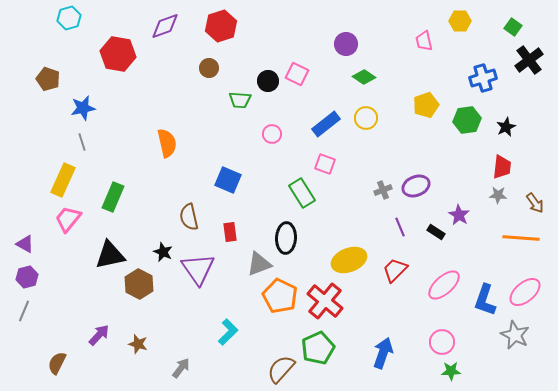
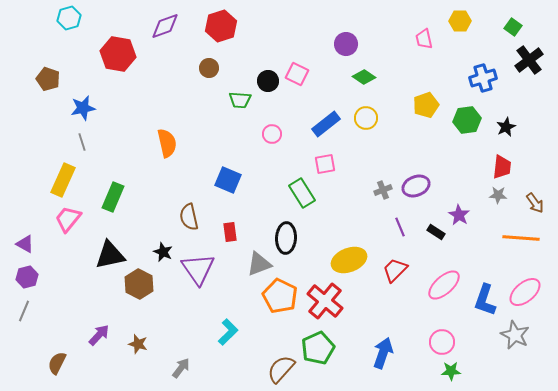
pink trapezoid at (424, 41): moved 2 px up
pink square at (325, 164): rotated 30 degrees counterclockwise
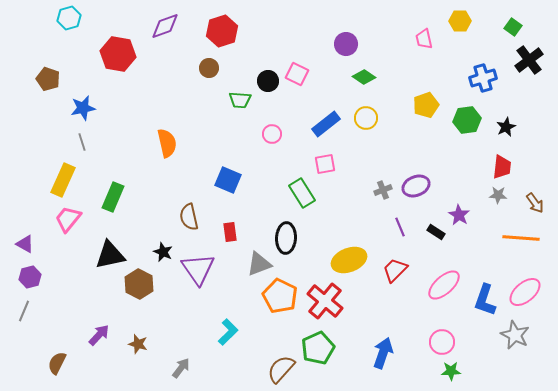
red hexagon at (221, 26): moved 1 px right, 5 px down
purple hexagon at (27, 277): moved 3 px right
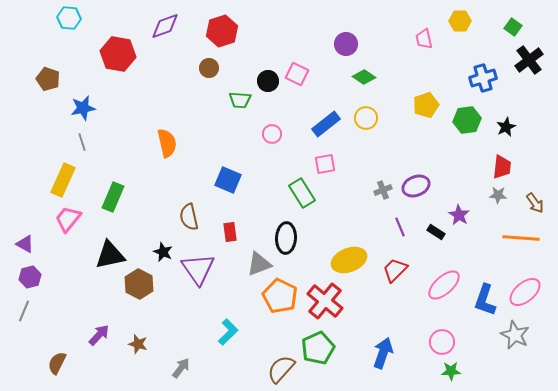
cyan hexagon at (69, 18): rotated 20 degrees clockwise
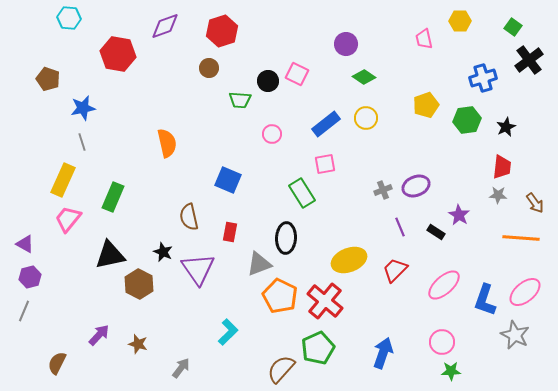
red rectangle at (230, 232): rotated 18 degrees clockwise
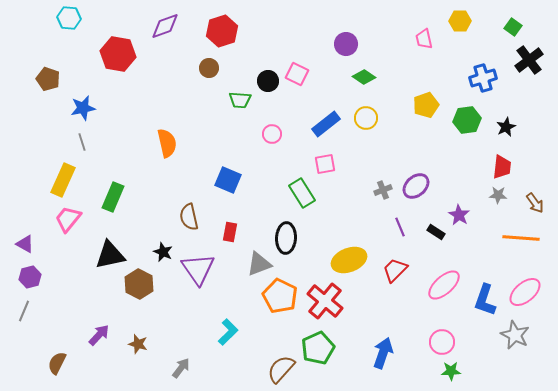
purple ellipse at (416, 186): rotated 20 degrees counterclockwise
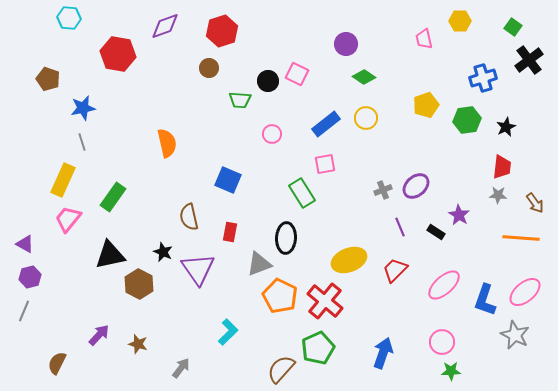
green rectangle at (113, 197): rotated 12 degrees clockwise
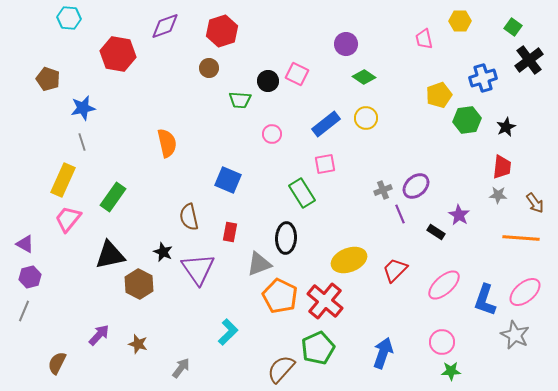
yellow pentagon at (426, 105): moved 13 px right, 10 px up
purple line at (400, 227): moved 13 px up
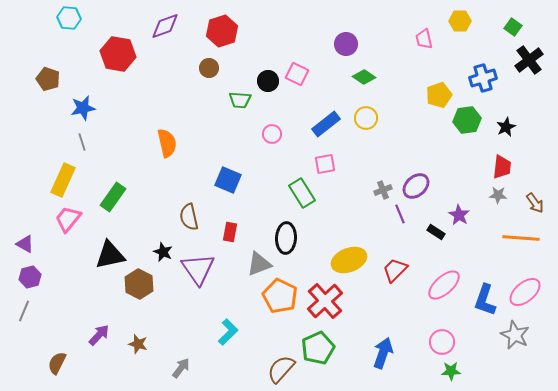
red cross at (325, 301): rotated 9 degrees clockwise
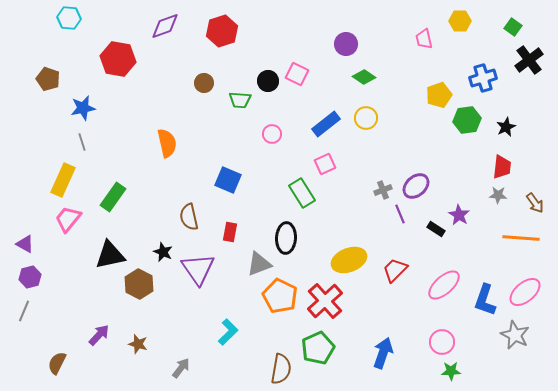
red hexagon at (118, 54): moved 5 px down
brown circle at (209, 68): moved 5 px left, 15 px down
pink square at (325, 164): rotated 15 degrees counterclockwise
black rectangle at (436, 232): moved 3 px up
brown semicircle at (281, 369): rotated 148 degrees clockwise
